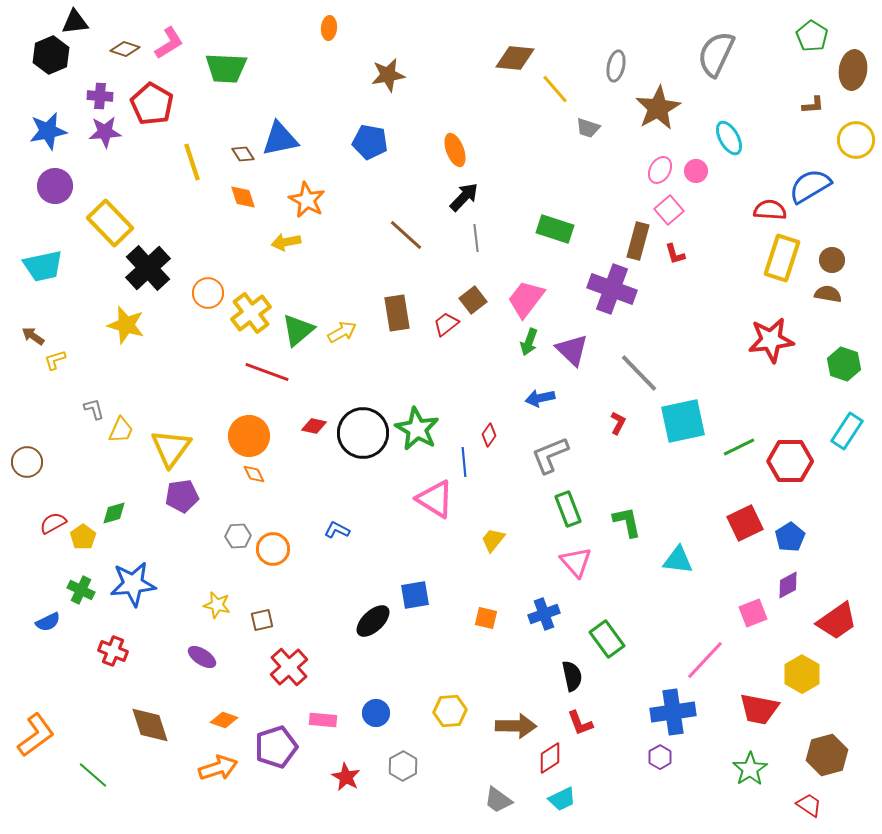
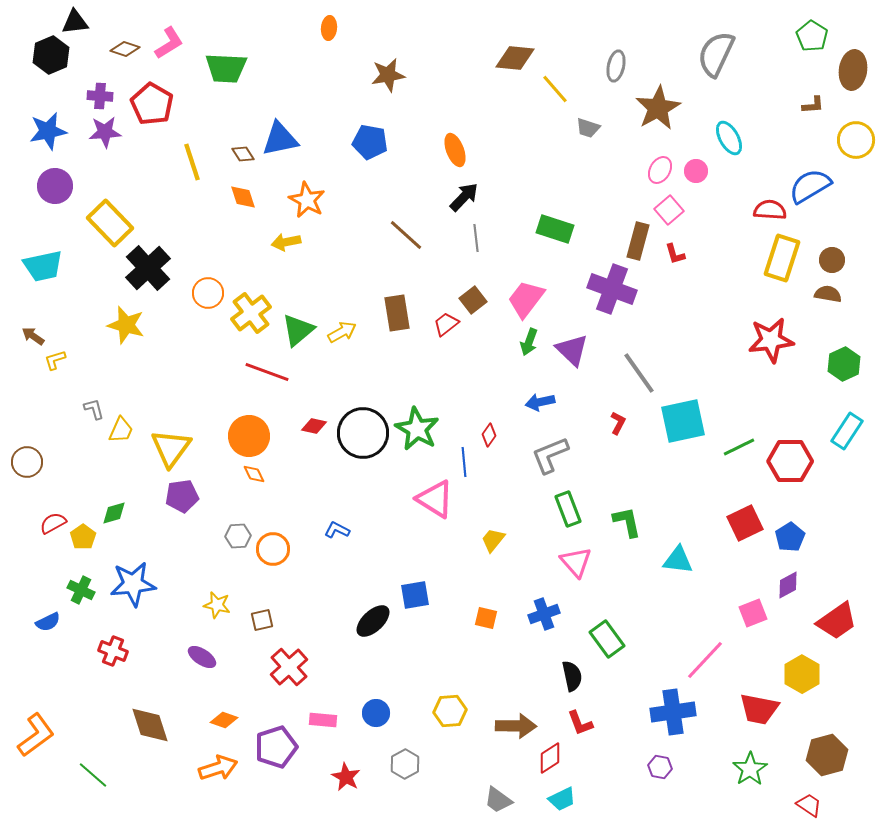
green hexagon at (844, 364): rotated 16 degrees clockwise
gray line at (639, 373): rotated 9 degrees clockwise
blue arrow at (540, 398): moved 4 px down
purple hexagon at (660, 757): moved 10 px down; rotated 20 degrees counterclockwise
gray hexagon at (403, 766): moved 2 px right, 2 px up
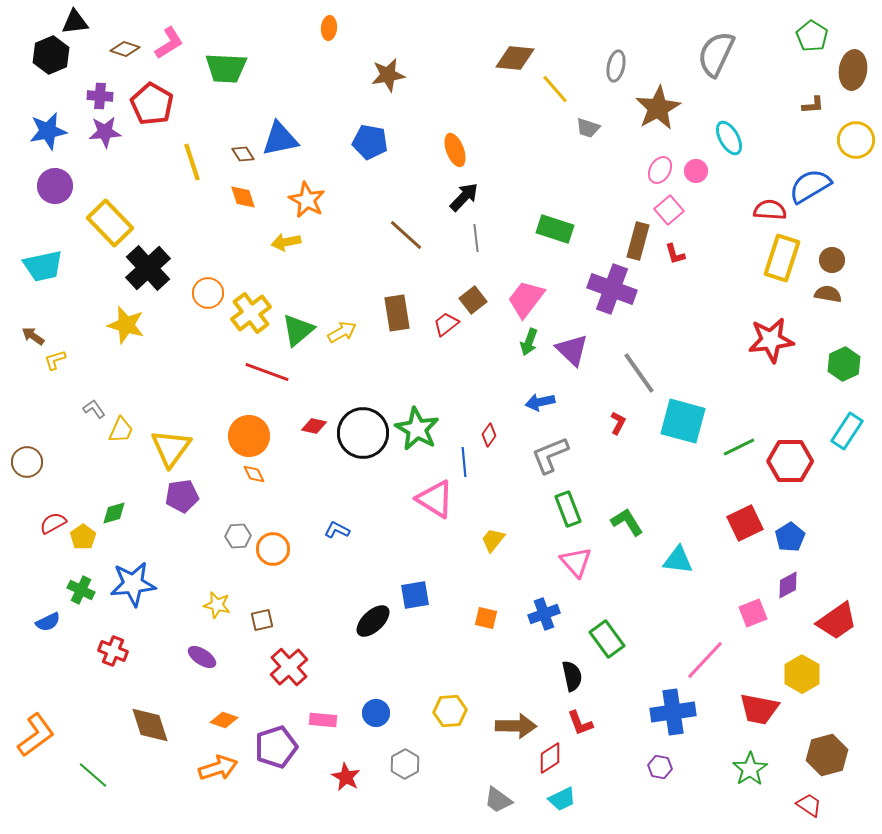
gray L-shape at (94, 409): rotated 20 degrees counterclockwise
cyan square at (683, 421): rotated 27 degrees clockwise
green L-shape at (627, 522): rotated 20 degrees counterclockwise
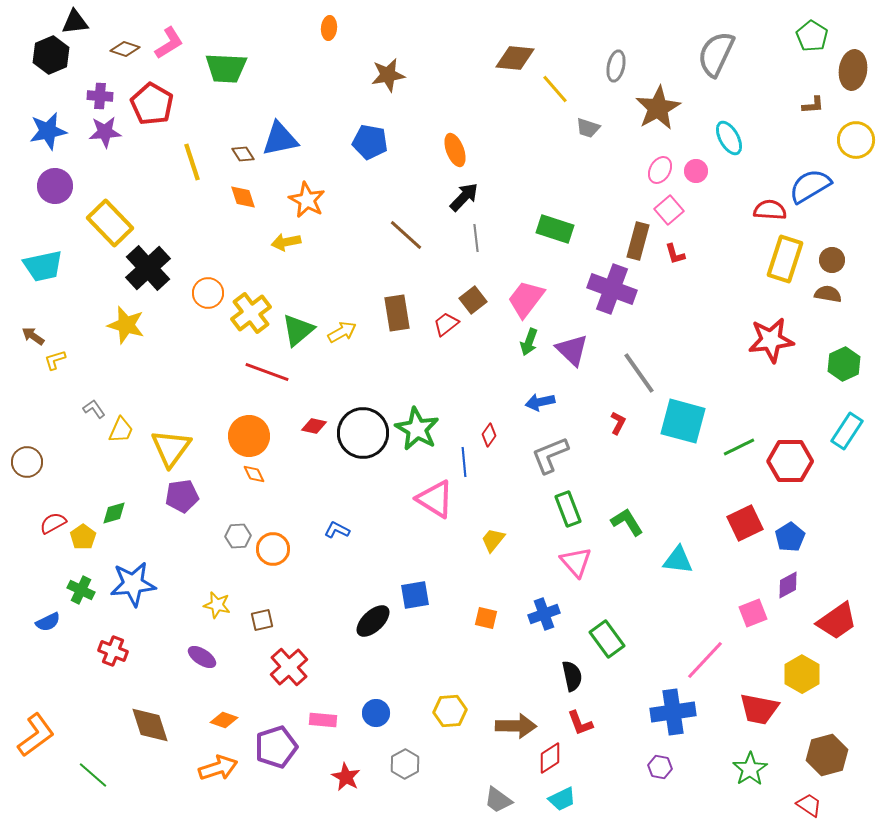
yellow rectangle at (782, 258): moved 3 px right, 1 px down
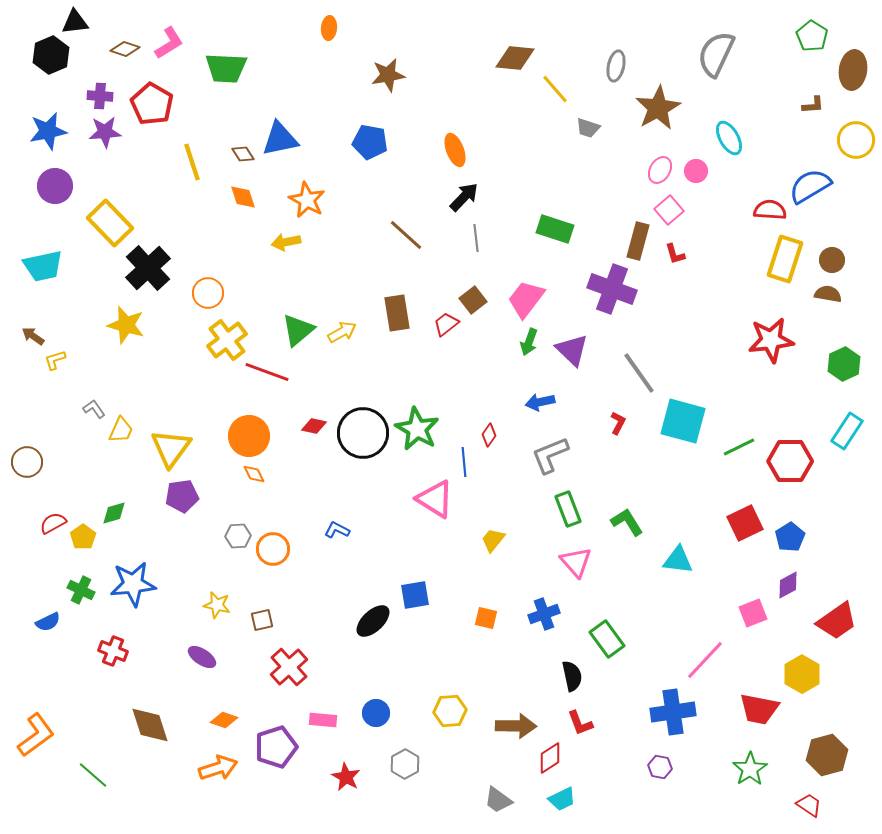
yellow cross at (251, 313): moved 24 px left, 27 px down
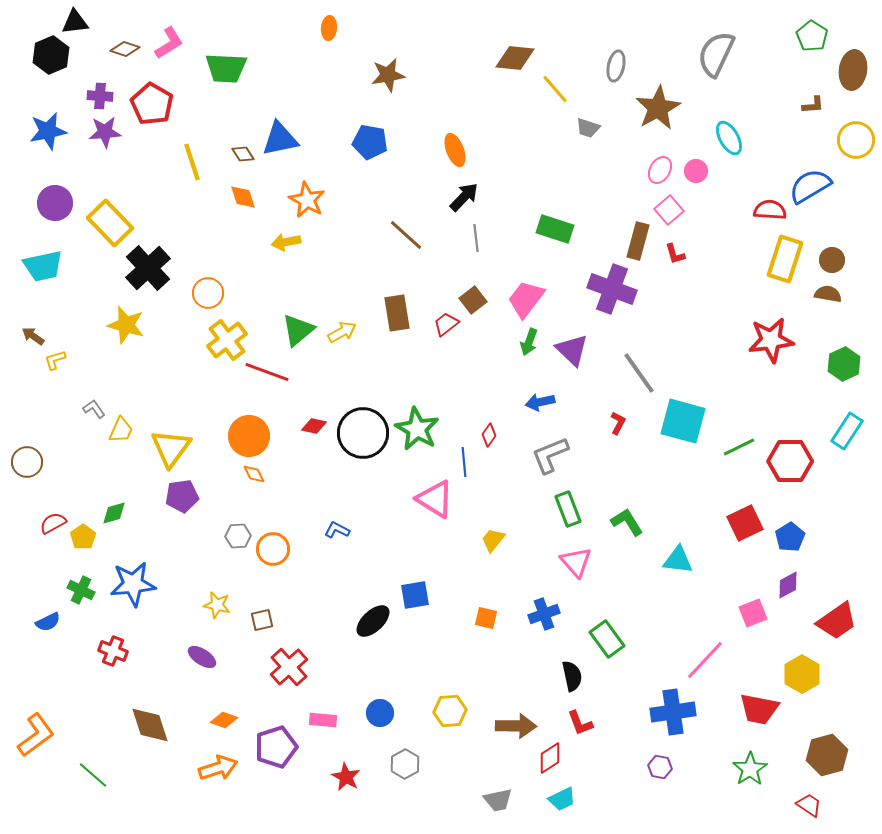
purple circle at (55, 186): moved 17 px down
blue circle at (376, 713): moved 4 px right
gray trapezoid at (498, 800): rotated 48 degrees counterclockwise
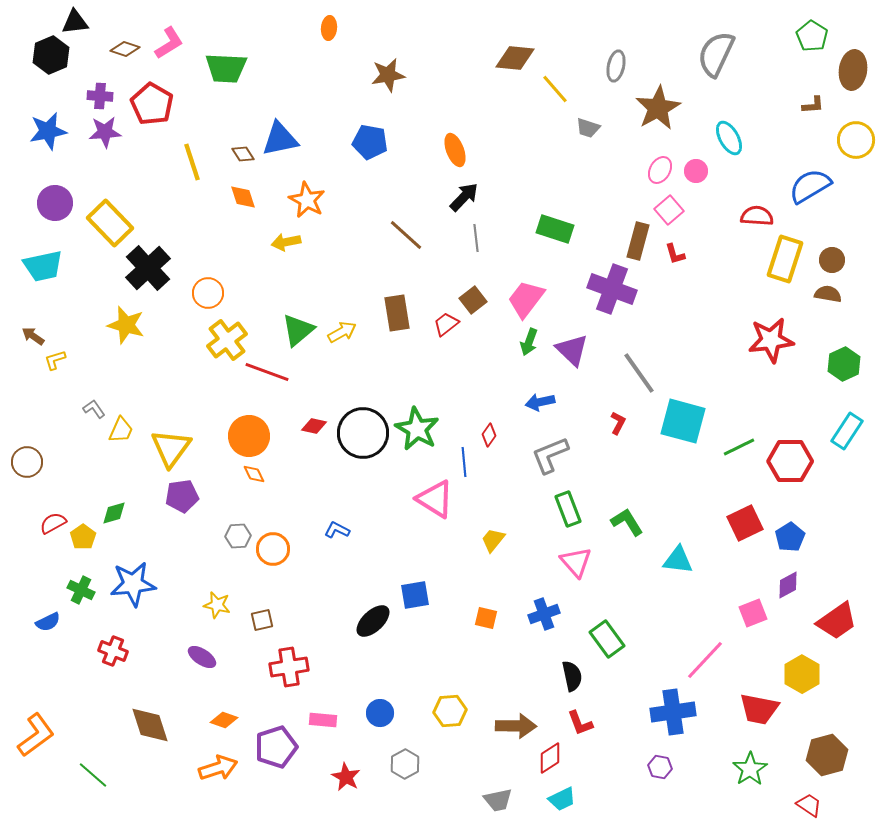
red semicircle at (770, 210): moved 13 px left, 6 px down
red cross at (289, 667): rotated 33 degrees clockwise
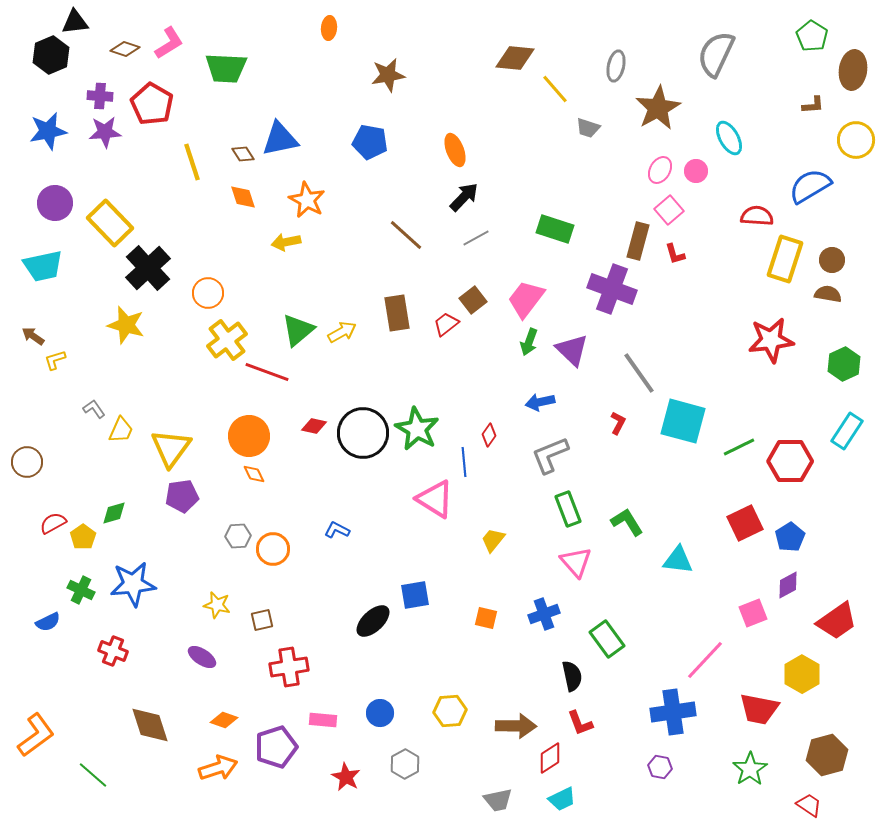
gray line at (476, 238): rotated 68 degrees clockwise
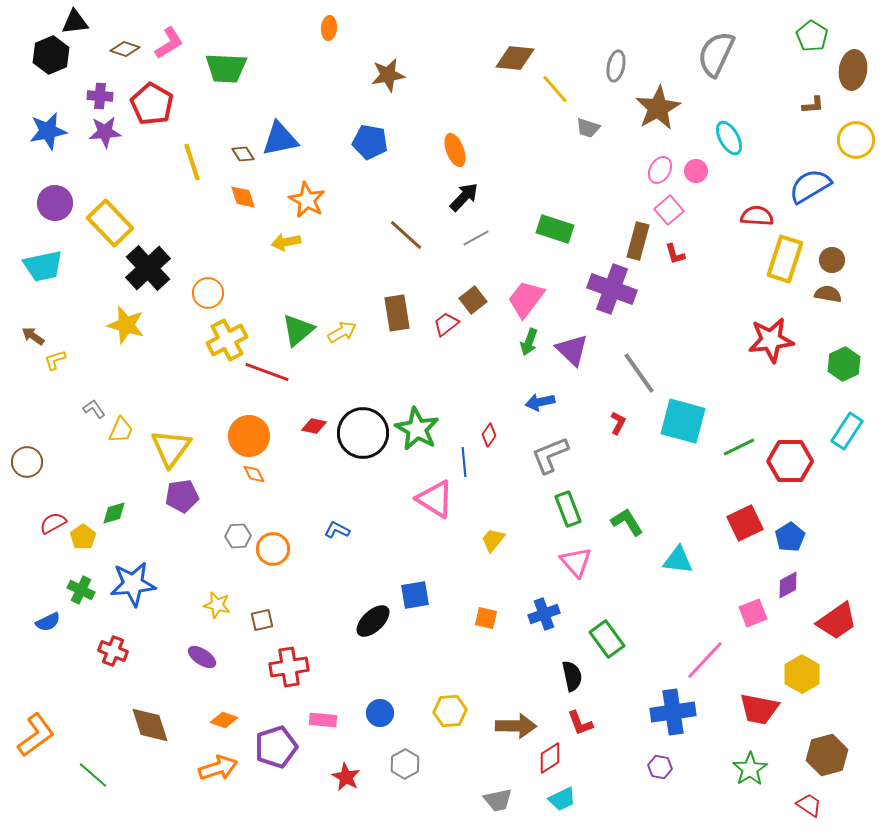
yellow cross at (227, 340): rotated 9 degrees clockwise
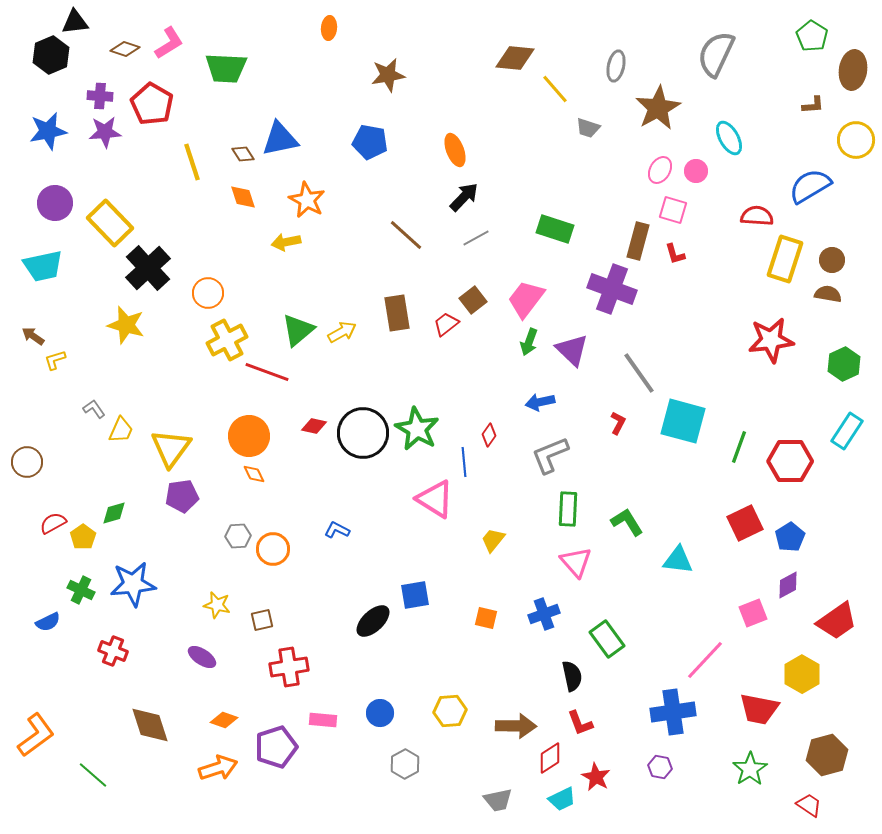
pink square at (669, 210): moved 4 px right; rotated 32 degrees counterclockwise
green line at (739, 447): rotated 44 degrees counterclockwise
green rectangle at (568, 509): rotated 24 degrees clockwise
red star at (346, 777): moved 250 px right
